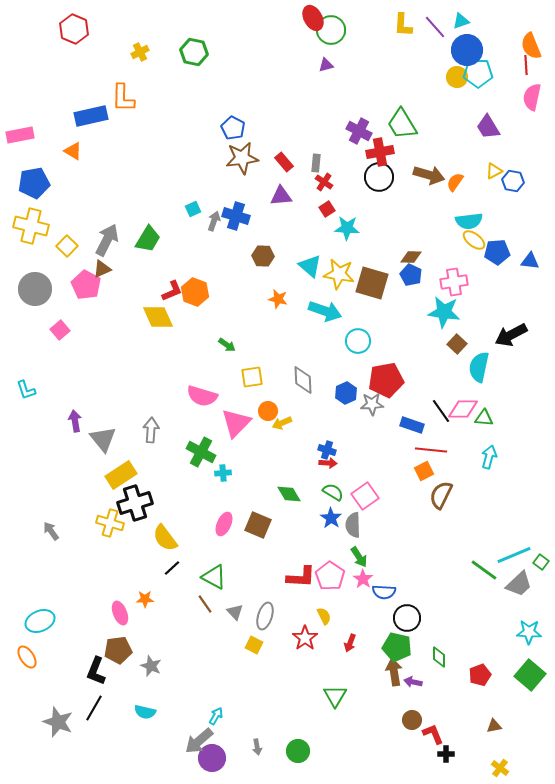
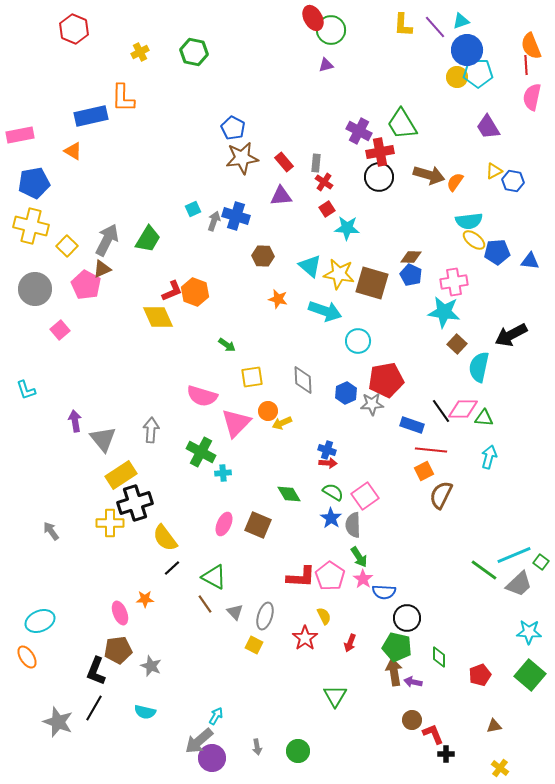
yellow cross at (110, 523): rotated 16 degrees counterclockwise
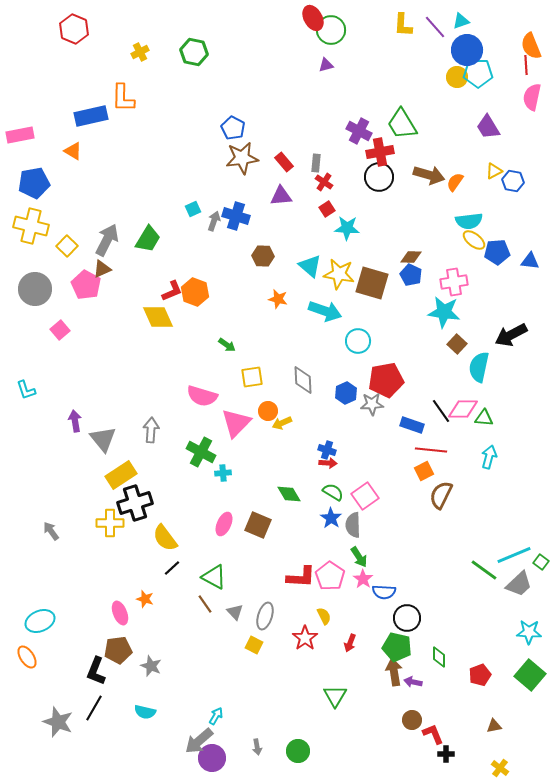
orange star at (145, 599): rotated 18 degrees clockwise
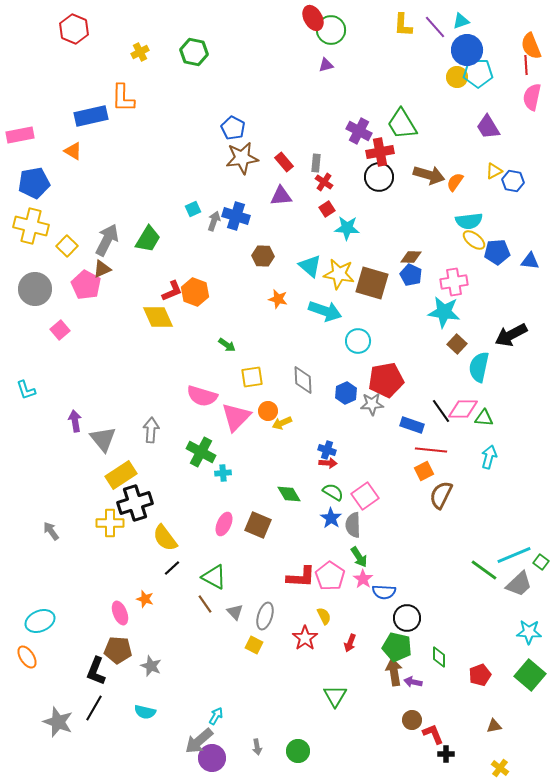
pink triangle at (236, 423): moved 6 px up
brown pentagon at (118, 650): rotated 12 degrees clockwise
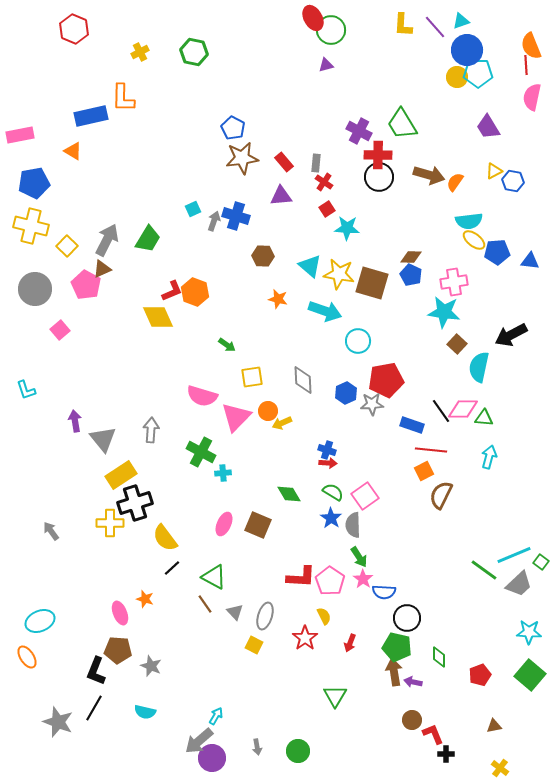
red cross at (380, 152): moved 2 px left, 3 px down; rotated 12 degrees clockwise
pink pentagon at (330, 576): moved 5 px down
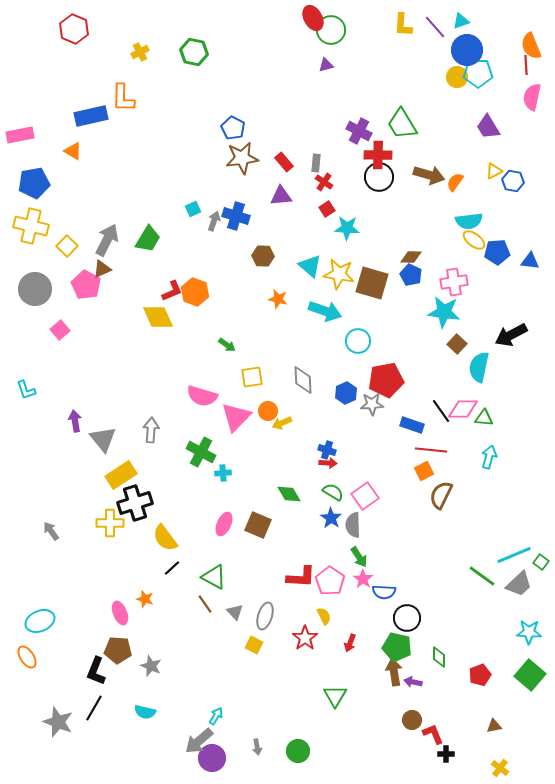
green line at (484, 570): moved 2 px left, 6 px down
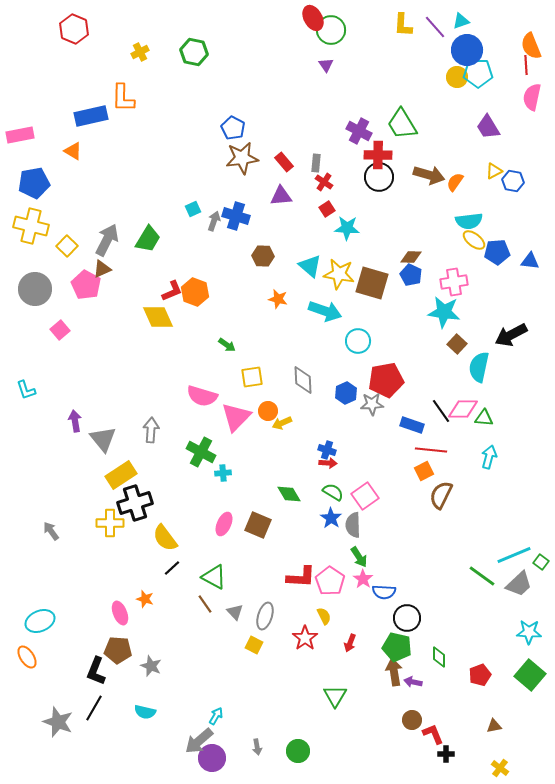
purple triangle at (326, 65): rotated 49 degrees counterclockwise
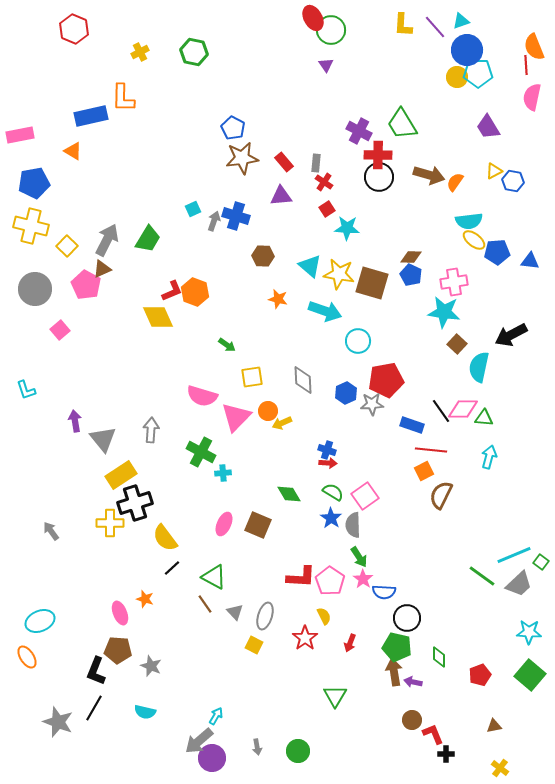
orange semicircle at (531, 46): moved 3 px right, 1 px down
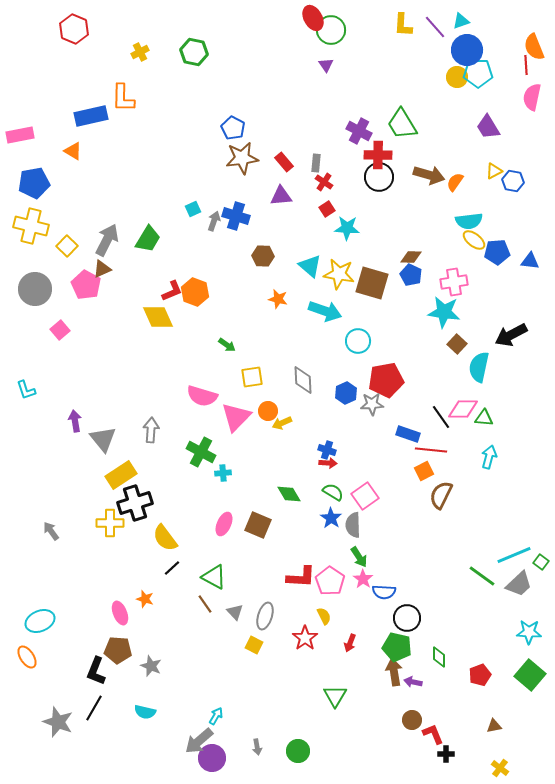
black line at (441, 411): moved 6 px down
blue rectangle at (412, 425): moved 4 px left, 9 px down
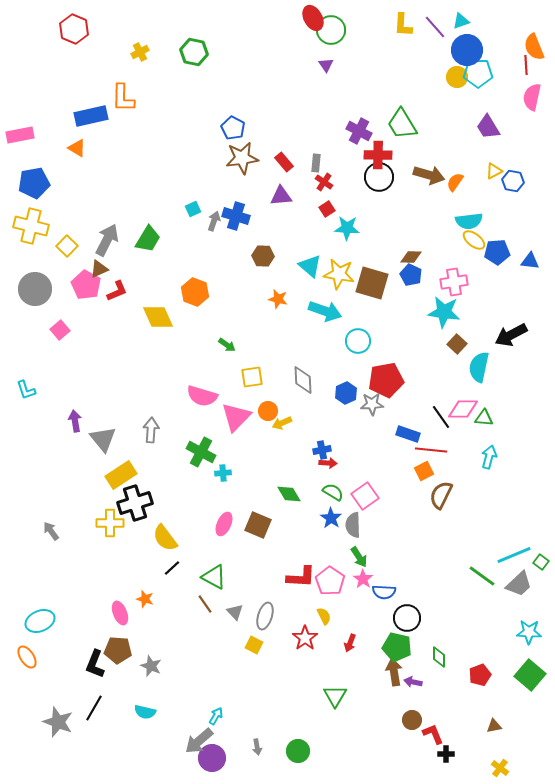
orange triangle at (73, 151): moved 4 px right, 3 px up
brown triangle at (102, 269): moved 3 px left
red L-shape at (172, 291): moved 55 px left
blue cross at (327, 450): moved 5 px left; rotated 30 degrees counterclockwise
black L-shape at (96, 671): moved 1 px left, 7 px up
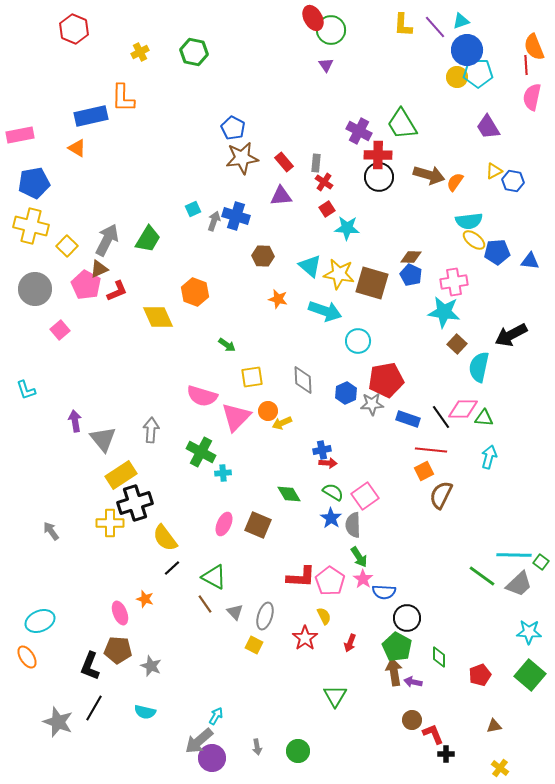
blue rectangle at (408, 434): moved 15 px up
cyan line at (514, 555): rotated 24 degrees clockwise
green pentagon at (397, 647): rotated 16 degrees clockwise
black L-shape at (95, 664): moved 5 px left, 2 px down
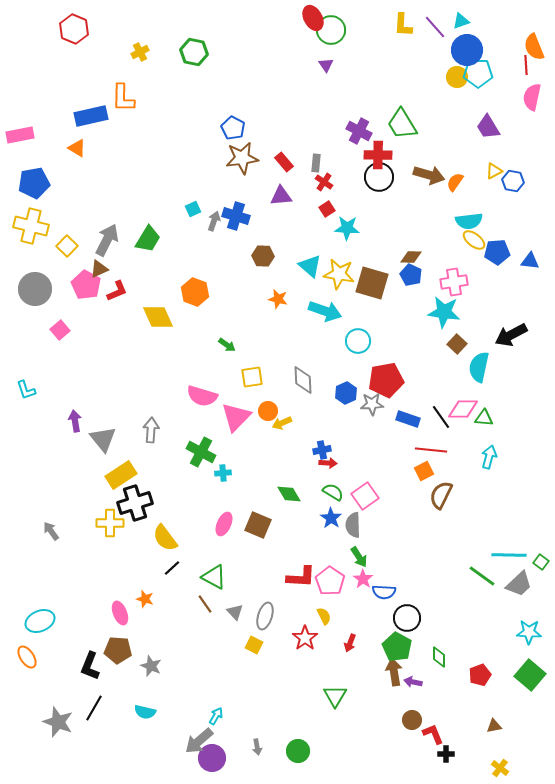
cyan line at (514, 555): moved 5 px left
